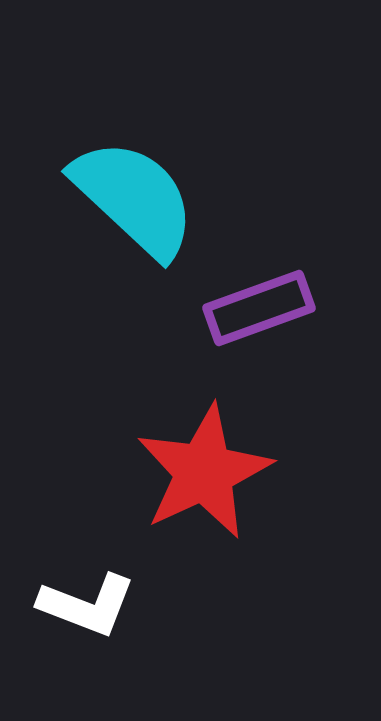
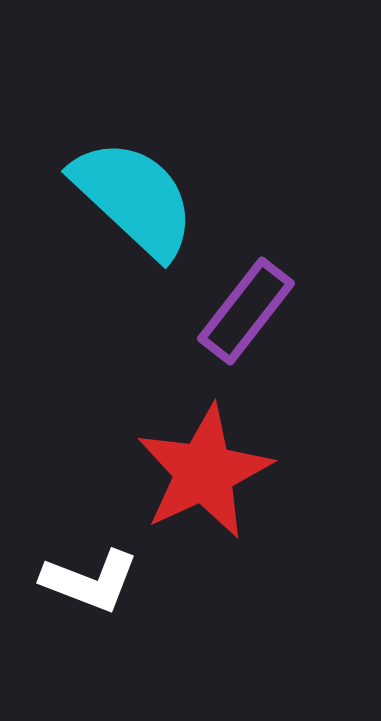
purple rectangle: moved 13 px left, 3 px down; rotated 32 degrees counterclockwise
white L-shape: moved 3 px right, 24 px up
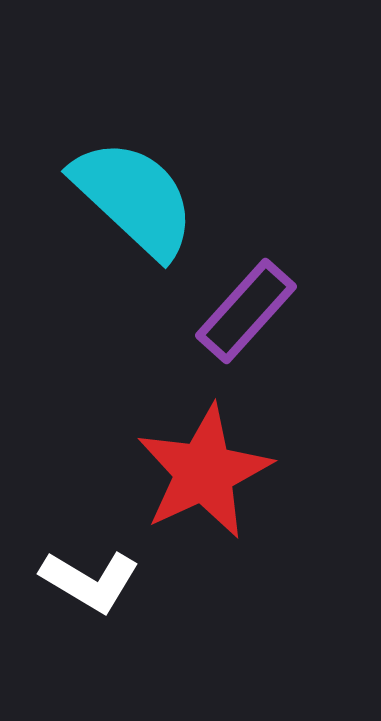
purple rectangle: rotated 4 degrees clockwise
white L-shape: rotated 10 degrees clockwise
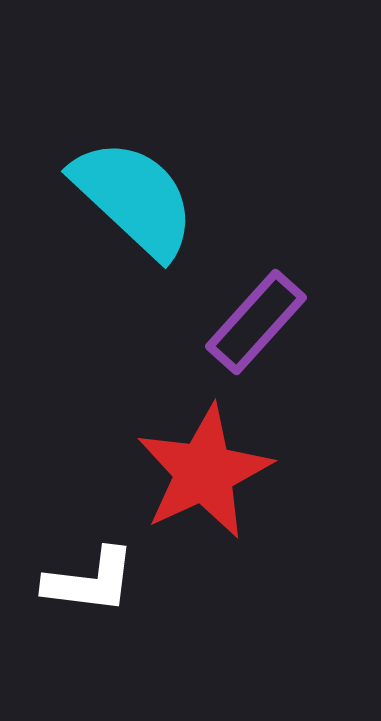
purple rectangle: moved 10 px right, 11 px down
white L-shape: rotated 24 degrees counterclockwise
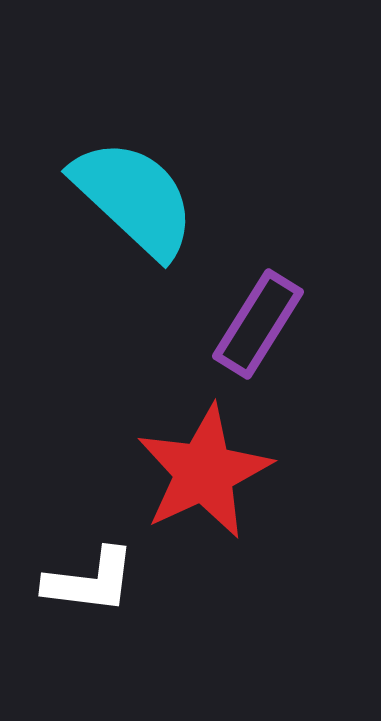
purple rectangle: moved 2 px right, 2 px down; rotated 10 degrees counterclockwise
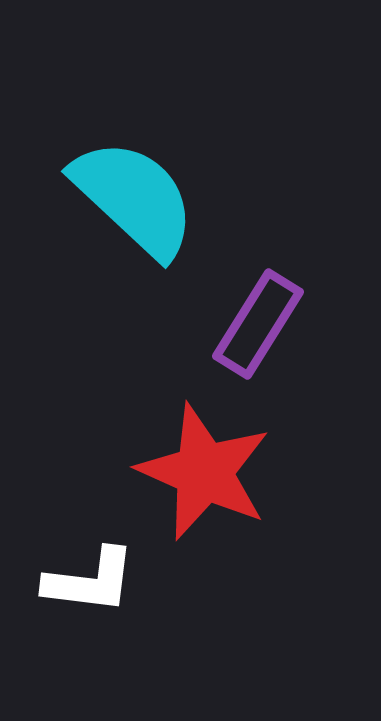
red star: rotated 23 degrees counterclockwise
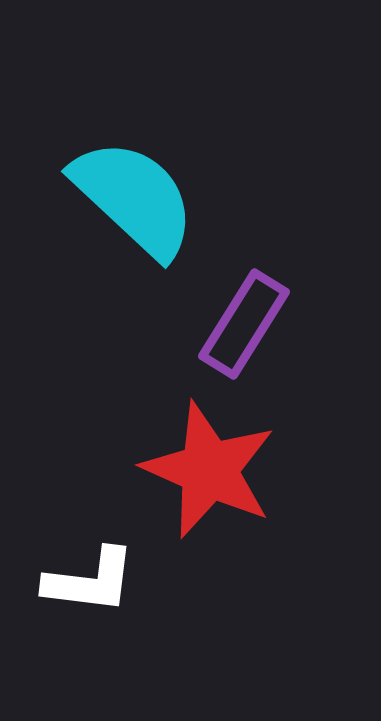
purple rectangle: moved 14 px left
red star: moved 5 px right, 2 px up
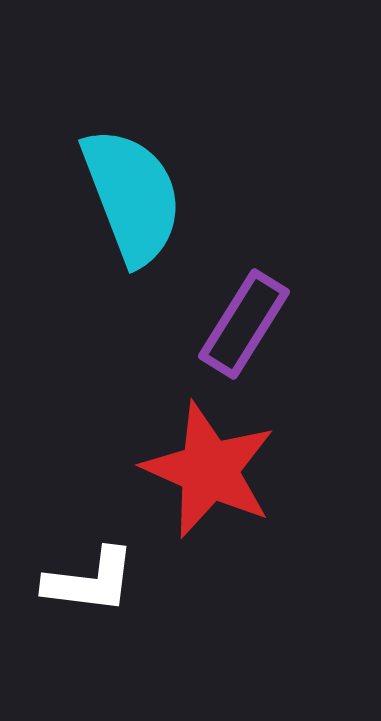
cyan semicircle: moved 2 px left, 2 px up; rotated 26 degrees clockwise
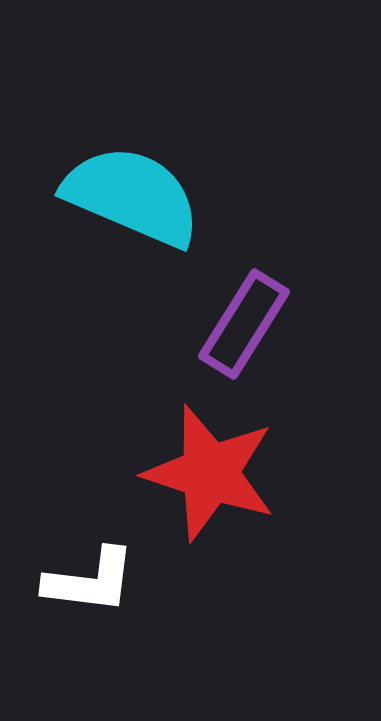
cyan semicircle: rotated 46 degrees counterclockwise
red star: moved 1 px right, 3 px down; rotated 6 degrees counterclockwise
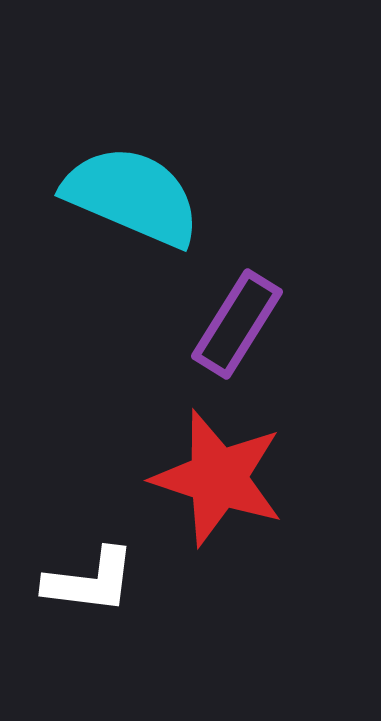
purple rectangle: moved 7 px left
red star: moved 8 px right, 5 px down
